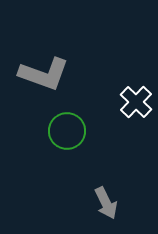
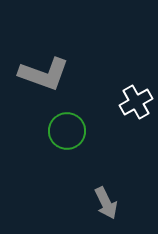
white cross: rotated 16 degrees clockwise
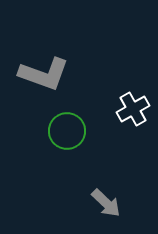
white cross: moved 3 px left, 7 px down
gray arrow: rotated 20 degrees counterclockwise
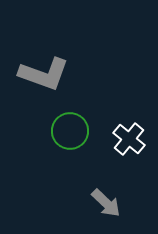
white cross: moved 4 px left, 30 px down; rotated 20 degrees counterclockwise
green circle: moved 3 px right
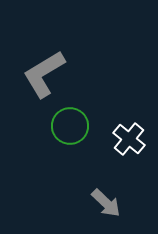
gray L-shape: rotated 129 degrees clockwise
green circle: moved 5 px up
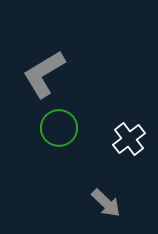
green circle: moved 11 px left, 2 px down
white cross: rotated 12 degrees clockwise
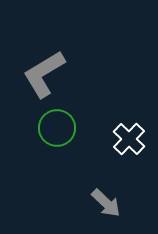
green circle: moved 2 px left
white cross: rotated 8 degrees counterclockwise
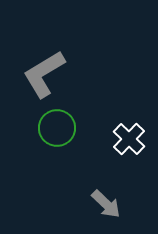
gray arrow: moved 1 px down
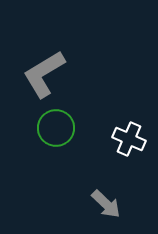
green circle: moved 1 px left
white cross: rotated 20 degrees counterclockwise
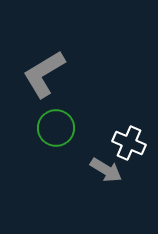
white cross: moved 4 px down
gray arrow: moved 34 px up; rotated 12 degrees counterclockwise
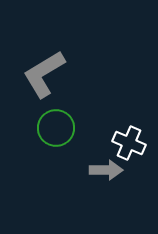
gray arrow: rotated 32 degrees counterclockwise
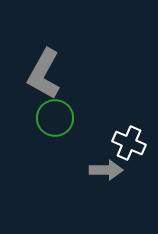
gray L-shape: rotated 30 degrees counterclockwise
green circle: moved 1 px left, 10 px up
